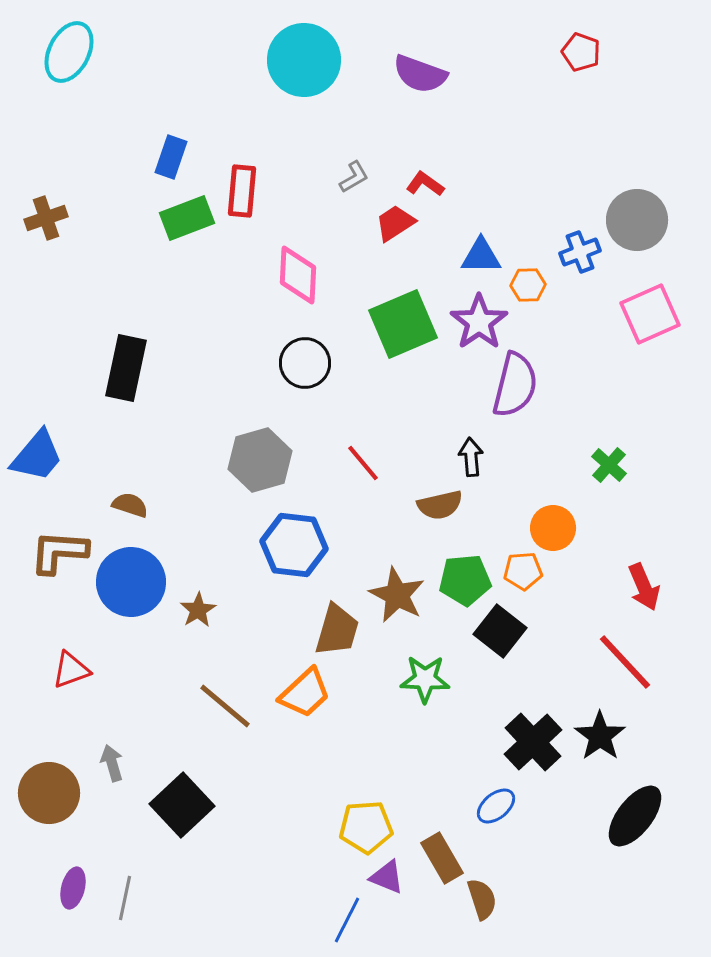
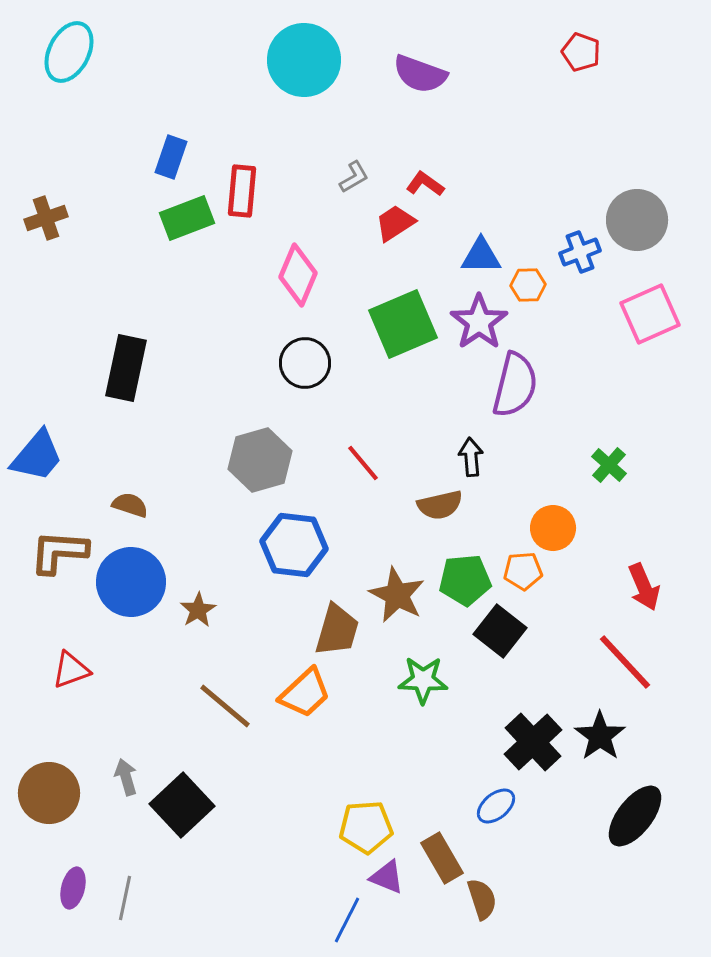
pink diamond at (298, 275): rotated 20 degrees clockwise
green star at (425, 679): moved 2 px left, 1 px down
gray arrow at (112, 763): moved 14 px right, 14 px down
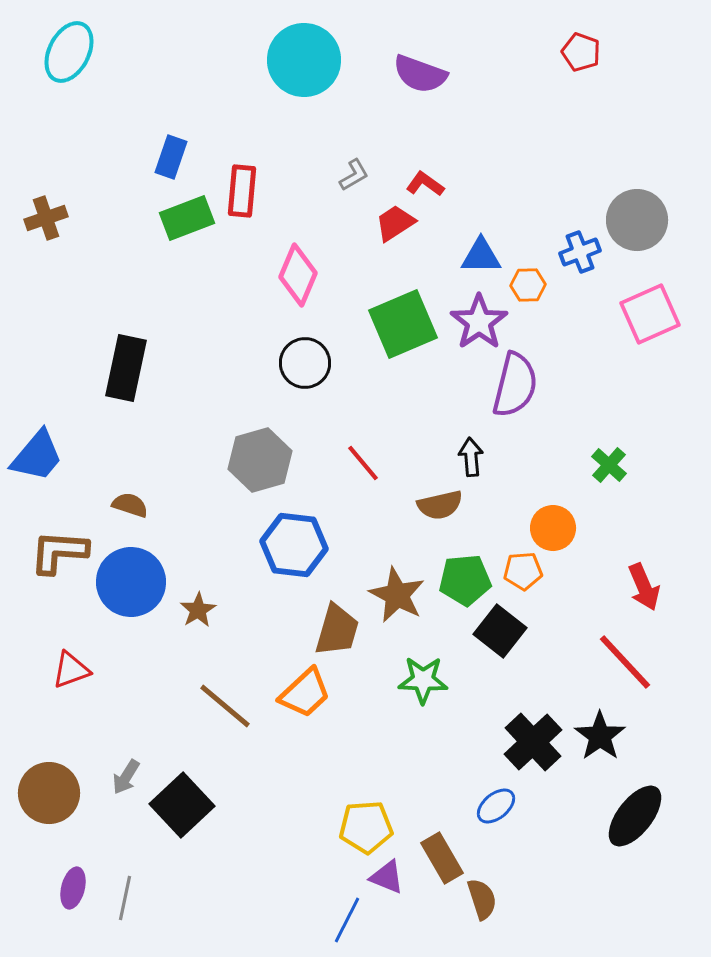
gray L-shape at (354, 177): moved 2 px up
gray arrow at (126, 777): rotated 132 degrees counterclockwise
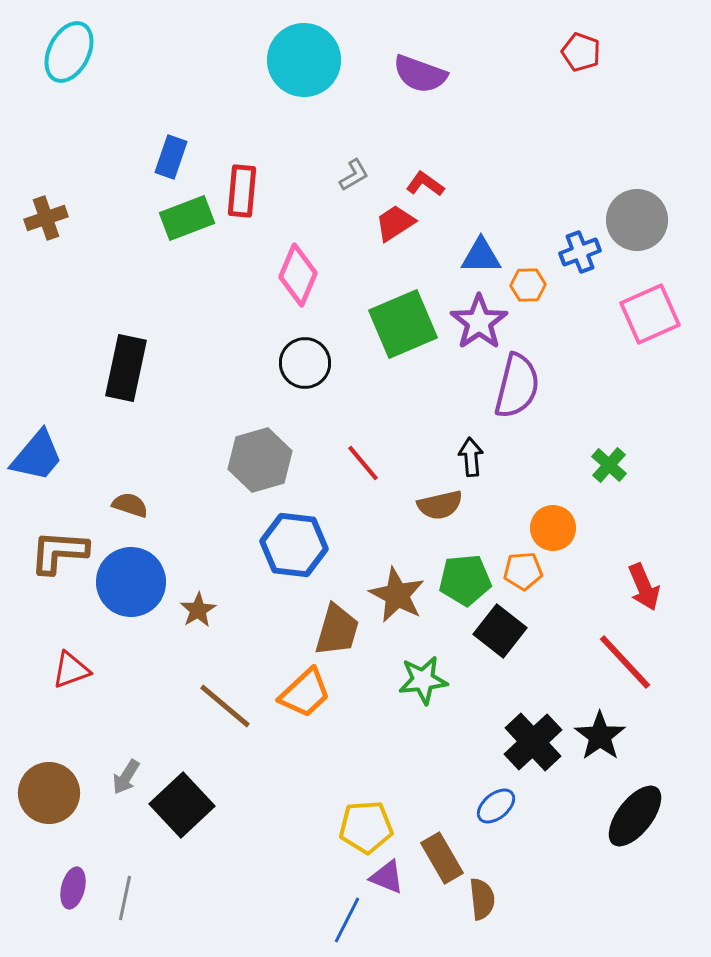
purple semicircle at (515, 385): moved 2 px right, 1 px down
green star at (423, 680): rotated 9 degrees counterclockwise
brown semicircle at (482, 899): rotated 12 degrees clockwise
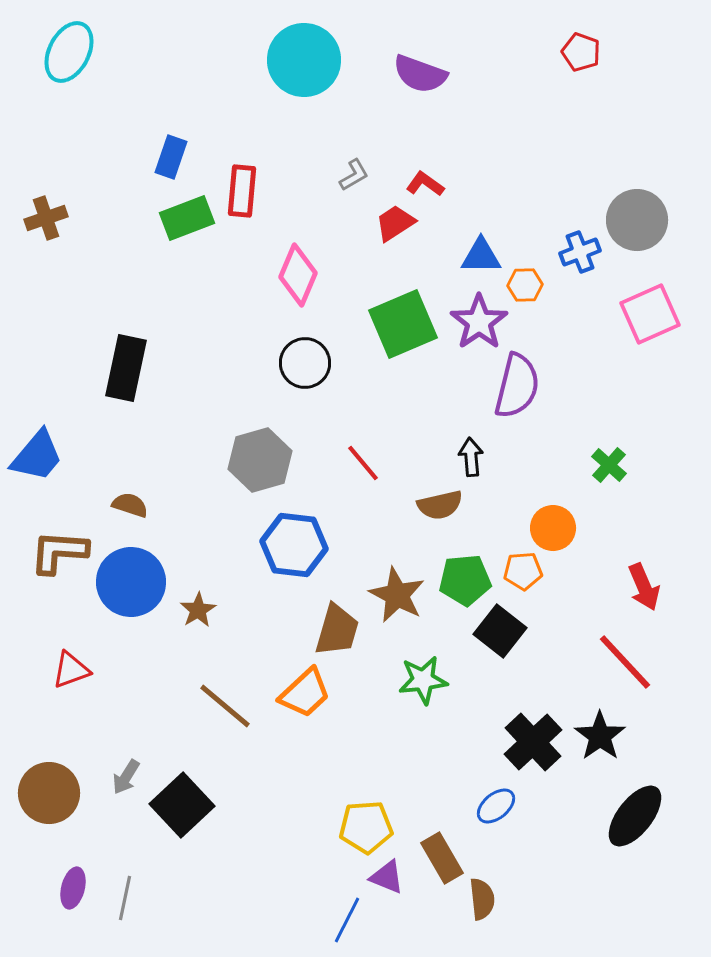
orange hexagon at (528, 285): moved 3 px left
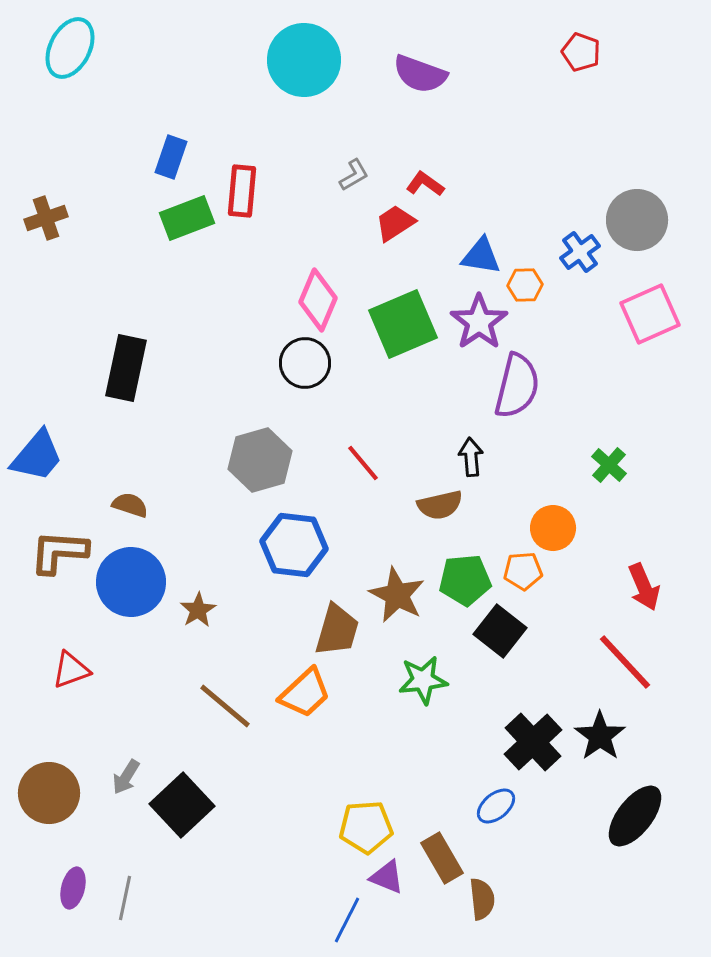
cyan ellipse at (69, 52): moved 1 px right, 4 px up
blue cross at (580, 252): rotated 15 degrees counterclockwise
blue triangle at (481, 256): rotated 9 degrees clockwise
pink diamond at (298, 275): moved 20 px right, 25 px down
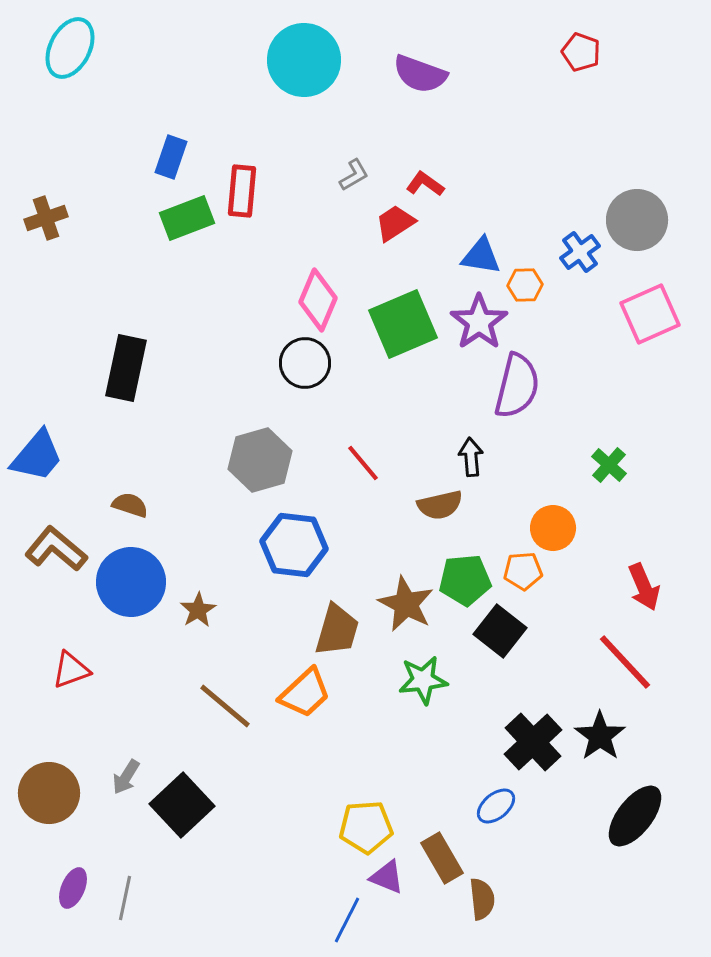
brown L-shape at (59, 552): moved 3 px left, 3 px up; rotated 36 degrees clockwise
brown star at (397, 595): moved 9 px right, 9 px down
purple ellipse at (73, 888): rotated 9 degrees clockwise
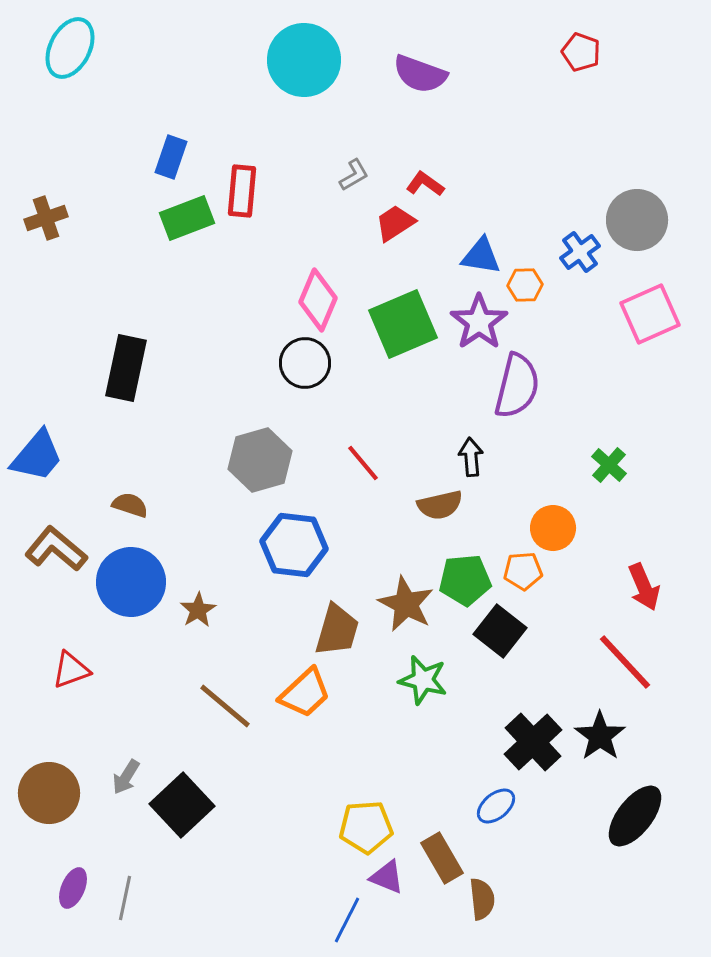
green star at (423, 680): rotated 21 degrees clockwise
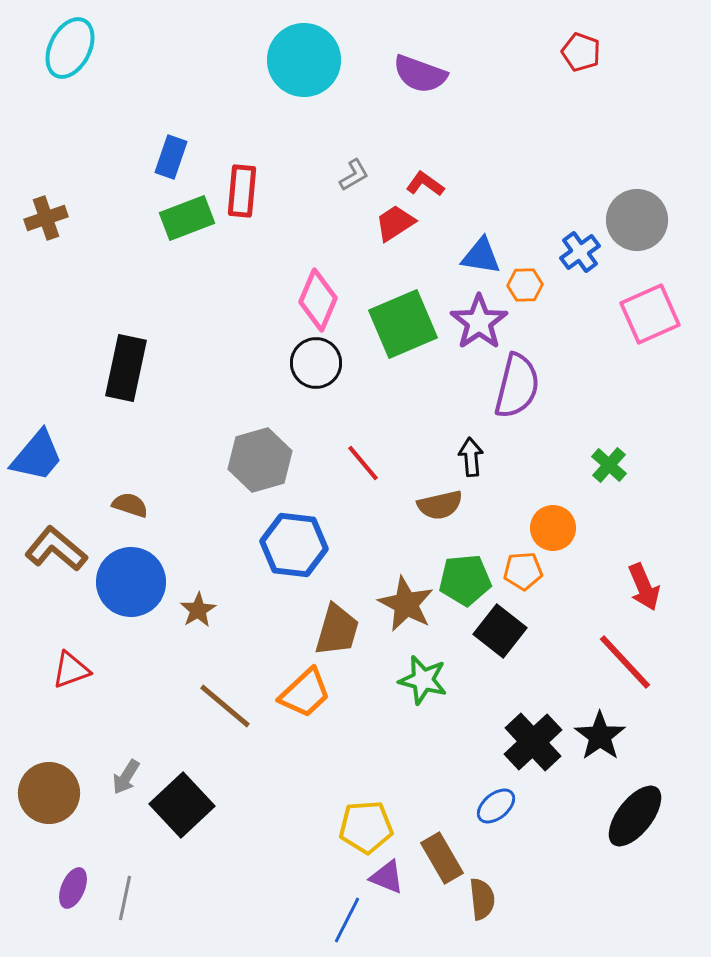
black circle at (305, 363): moved 11 px right
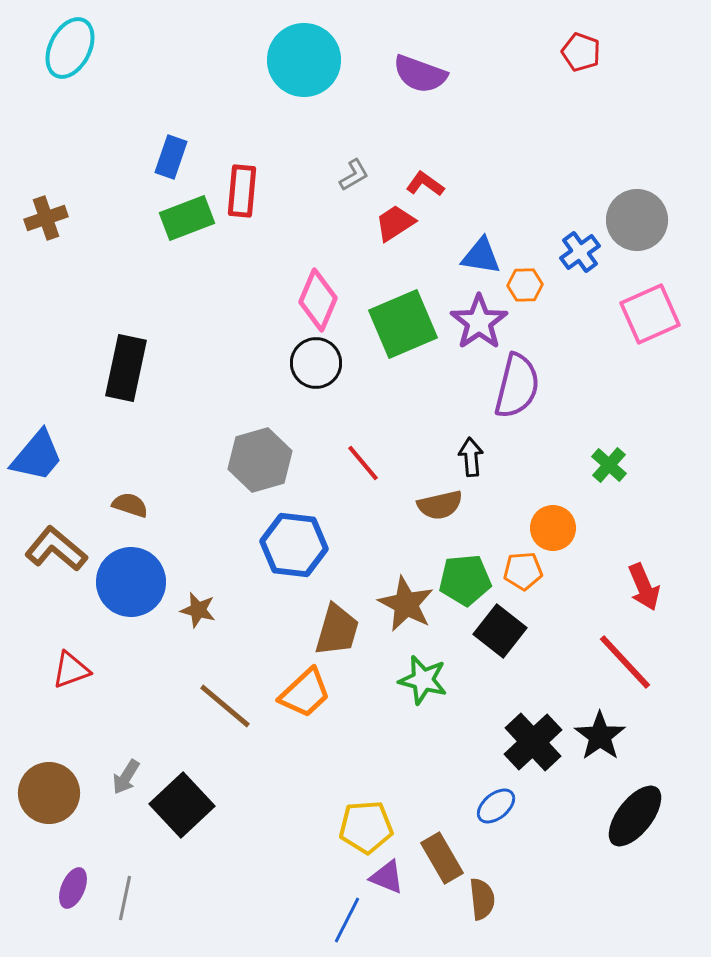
brown star at (198, 610): rotated 27 degrees counterclockwise
